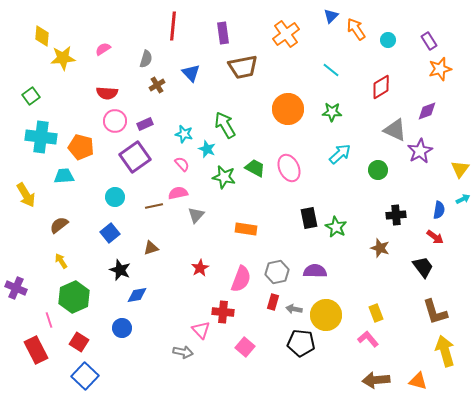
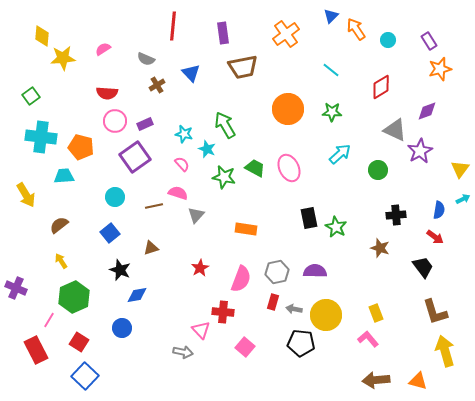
gray semicircle at (146, 59): rotated 96 degrees clockwise
pink semicircle at (178, 193): rotated 30 degrees clockwise
pink line at (49, 320): rotated 49 degrees clockwise
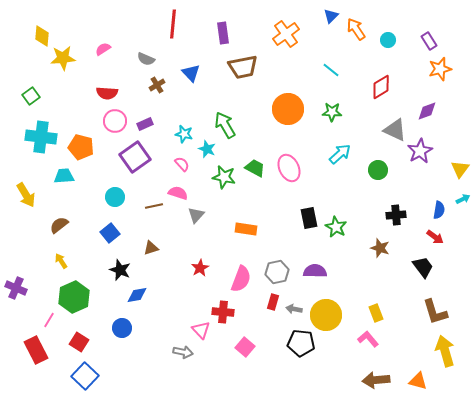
red line at (173, 26): moved 2 px up
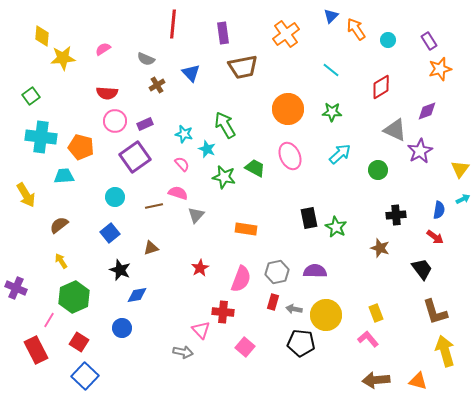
pink ellipse at (289, 168): moved 1 px right, 12 px up
black trapezoid at (423, 267): moved 1 px left, 2 px down
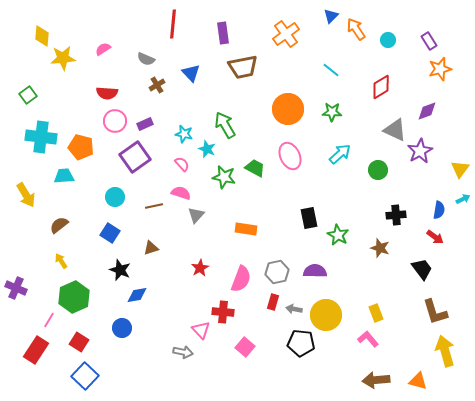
green square at (31, 96): moved 3 px left, 1 px up
pink semicircle at (178, 193): moved 3 px right
green star at (336, 227): moved 2 px right, 8 px down
blue square at (110, 233): rotated 18 degrees counterclockwise
red rectangle at (36, 350): rotated 60 degrees clockwise
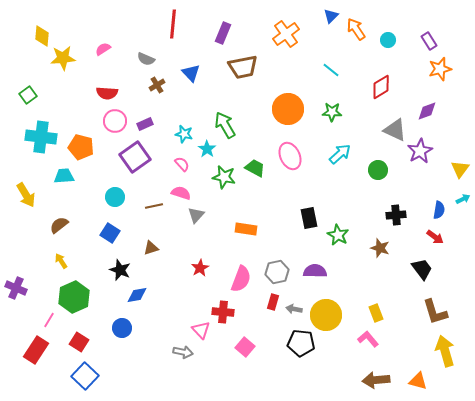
purple rectangle at (223, 33): rotated 30 degrees clockwise
cyan star at (207, 149): rotated 12 degrees clockwise
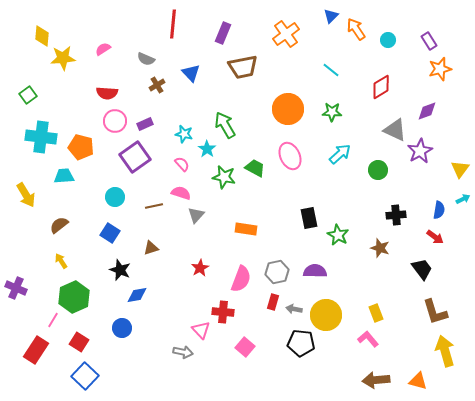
pink line at (49, 320): moved 4 px right
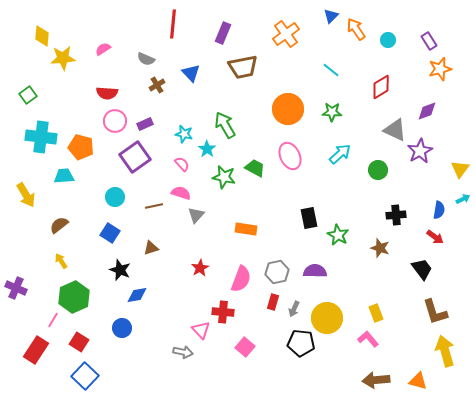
gray arrow at (294, 309): rotated 77 degrees counterclockwise
yellow circle at (326, 315): moved 1 px right, 3 px down
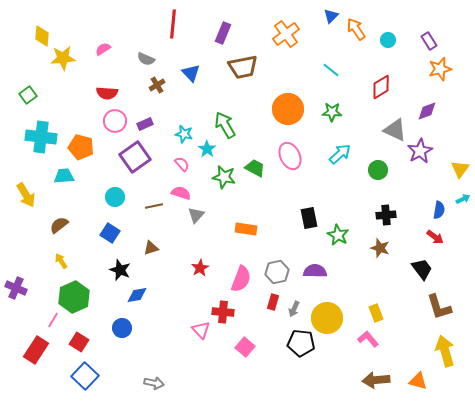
black cross at (396, 215): moved 10 px left
brown L-shape at (435, 312): moved 4 px right, 5 px up
gray arrow at (183, 352): moved 29 px left, 31 px down
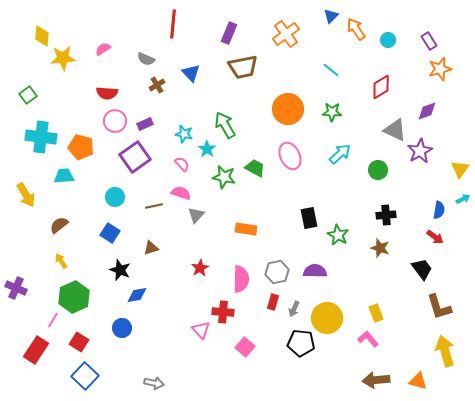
purple rectangle at (223, 33): moved 6 px right
pink semicircle at (241, 279): rotated 20 degrees counterclockwise
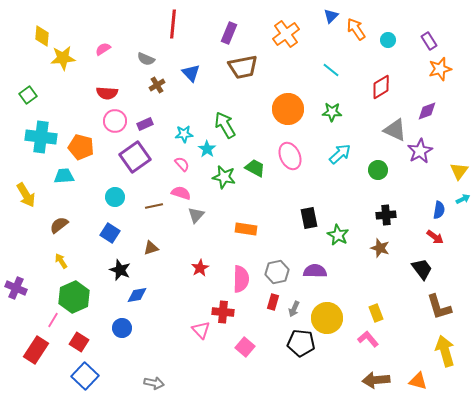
cyan star at (184, 134): rotated 18 degrees counterclockwise
yellow triangle at (460, 169): moved 1 px left, 2 px down
